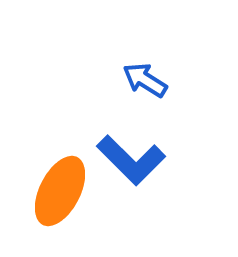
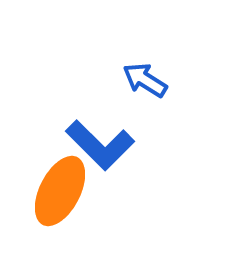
blue L-shape: moved 31 px left, 15 px up
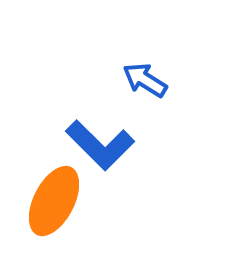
orange ellipse: moved 6 px left, 10 px down
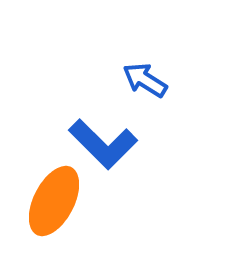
blue L-shape: moved 3 px right, 1 px up
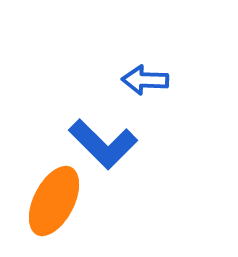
blue arrow: rotated 30 degrees counterclockwise
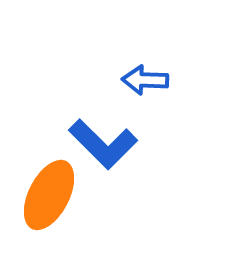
orange ellipse: moved 5 px left, 6 px up
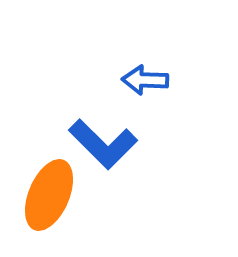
orange ellipse: rotated 4 degrees counterclockwise
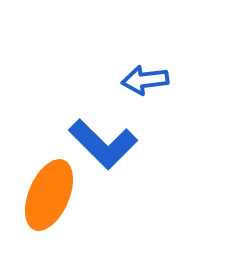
blue arrow: rotated 9 degrees counterclockwise
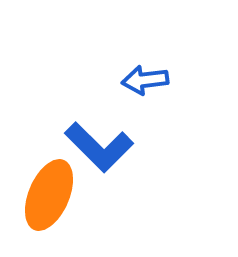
blue L-shape: moved 4 px left, 3 px down
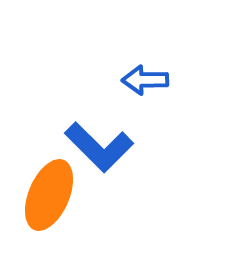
blue arrow: rotated 6 degrees clockwise
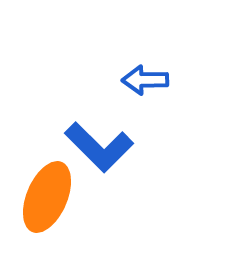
orange ellipse: moved 2 px left, 2 px down
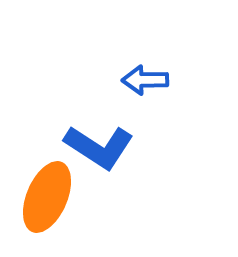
blue L-shape: rotated 12 degrees counterclockwise
